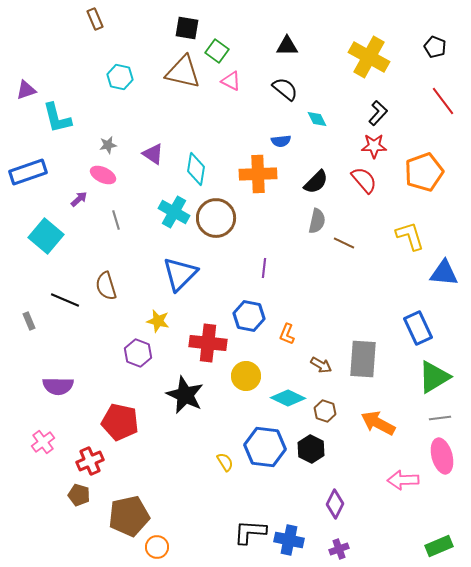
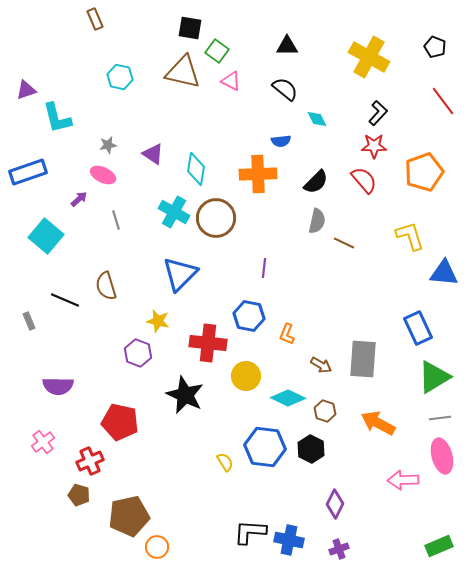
black square at (187, 28): moved 3 px right
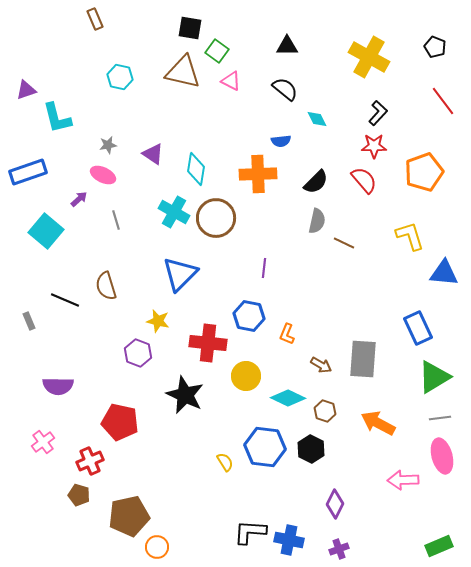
cyan square at (46, 236): moved 5 px up
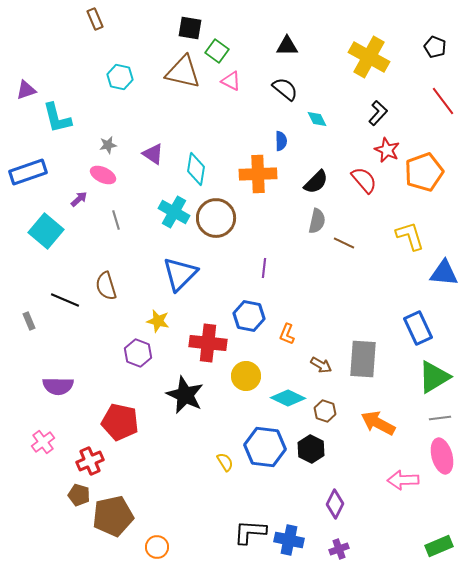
blue semicircle at (281, 141): rotated 84 degrees counterclockwise
red star at (374, 146): moved 13 px right, 4 px down; rotated 25 degrees clockwise
brown pentagon at (129, 516): moved 16 px left
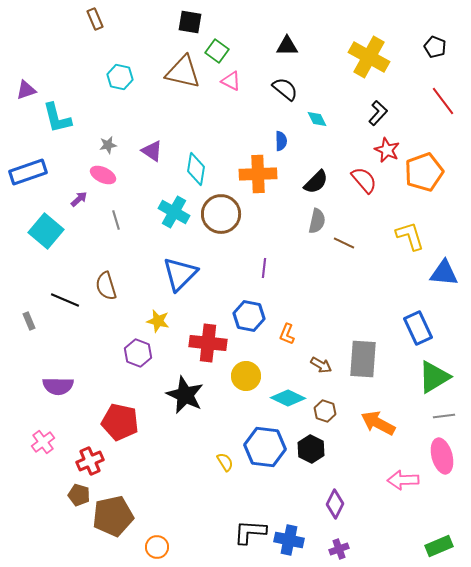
black square at (190, 28): moved 6 px up
purple triangle at (153, 154): moved 1 px left, 3 px up
brown circle at (216, 218): moved 5 px right, 4 px up
gray line at (440, 418): moved 4 px right, 2 px up
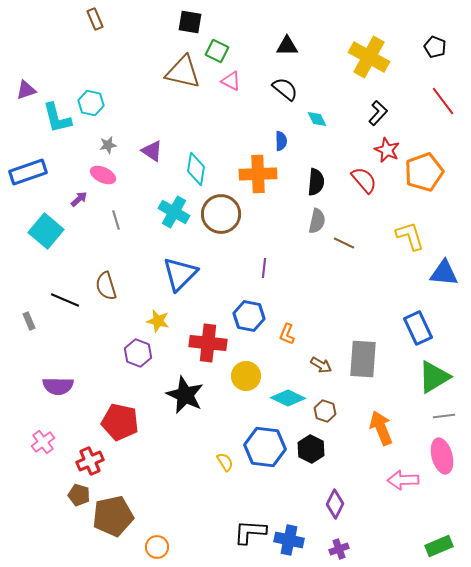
green square at (217, 51): rotated 10 degrees counterclockwise
cyan hexagon at (120, 77): moved 29 px left, 26 px down
black semicircle at (316, 182): rotated 40 degrees counterclockwise
orange arrow at (378, 423): moved 3 px right, 5 px down; rotated 40 degrees clockwise
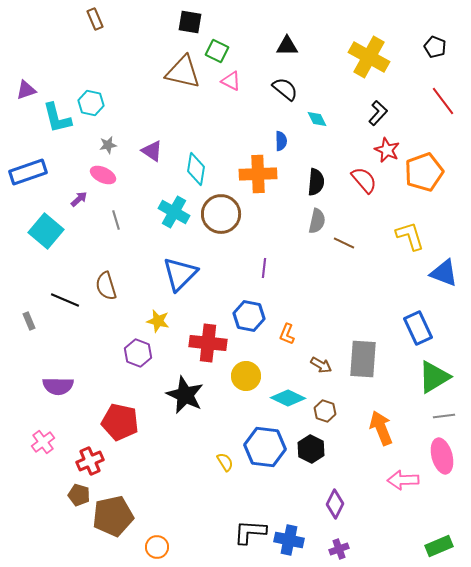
blue triangle at (444, 273): rotated 16 degrees clockwise
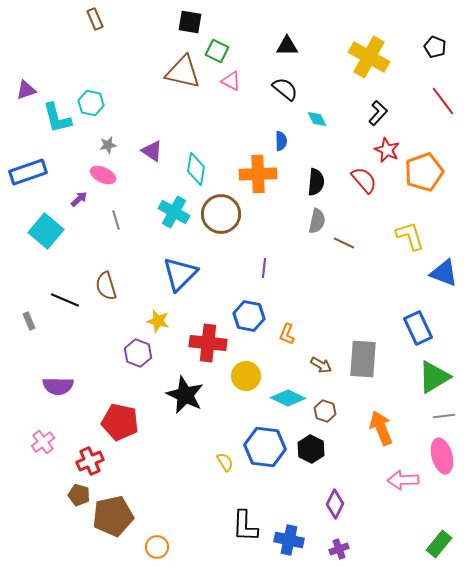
black L-shape at (250, 532): moved 5 px left, 6 px up; rotated 92 degrees counterclockwise
green rectangle at (439, 546): moved 2 px up; rotated 28 degrees counterclockwise
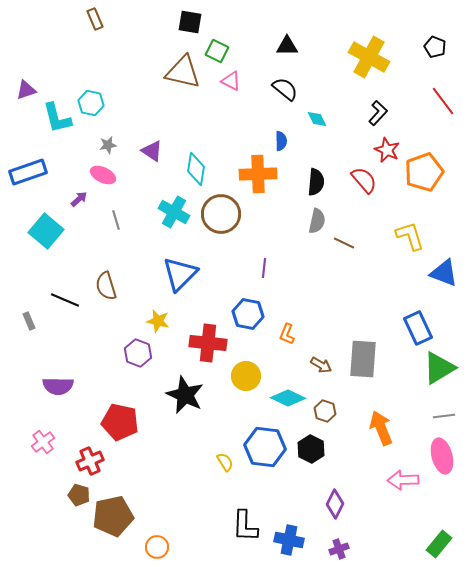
blue hexagon at (249, 316): moved 1 px left, 2 px up
green triangle at (434, 377): moved 5 px right, 9 px up
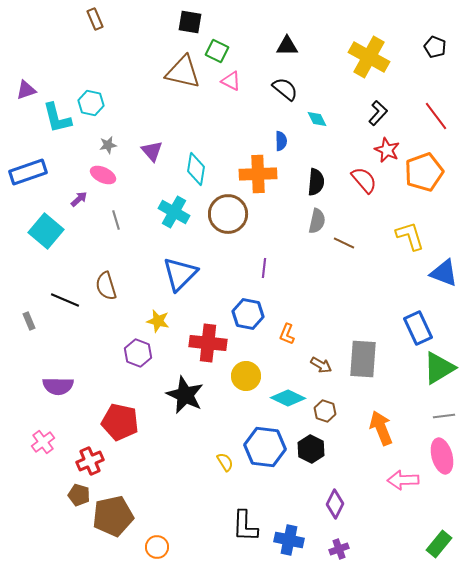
red line at (443, 101): moved 7 px left, 15 px down
purple triangle at (152, 151): rotated 15 degrees clockwise
brown circle at (221, 214): moved 7 px right
